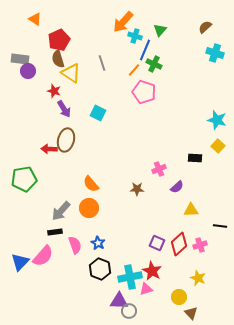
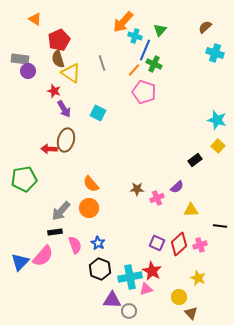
black rectangle at (195, 158): moved 2 px down; rotated 40 degrees counterclockwise
pink cross at (159, 169): moved 2 px left, 29 px down
purple triangle at (119, 301): moved 7 px left, 1 px up
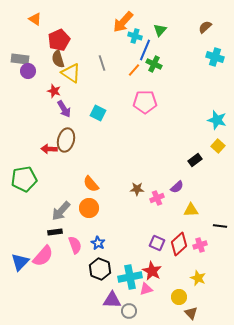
cyan cross at (215, 53): moved 4 px down
pink pentagon at (144, 92): moved 1 px right, 10 px down; rotated 20 degrees counterclockwise
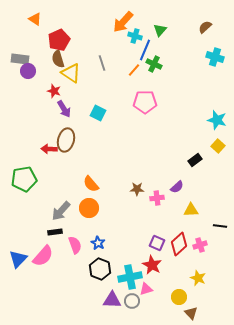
pink cross at (157, 198): rotated 16 degrees clockwise
blue triangle at (20, 262): moved 2 px left, 3 px up
red star at (152, 271): moved 6 px up
gray circle at (129, 311): moved 3 px right, 10 px up
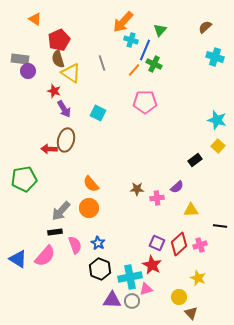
cyan cross at (135, 36): moved 4 px left, 4 px down
pink semicircle at (43, 256): moved 2 px right
blue triangle at (18, 259): rotated 42 degrees counterclockwise
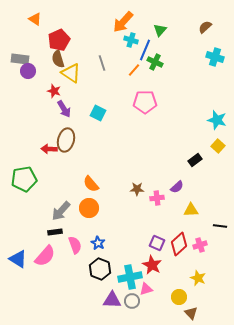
green cross at (154, 64): moved 1 px right, 2 px up
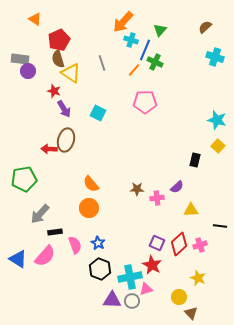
black rectangle at (195, 160): rotated 40 degrees counterclockwise
gray arrow at (61, 211): moved 21 px left, 3 px down
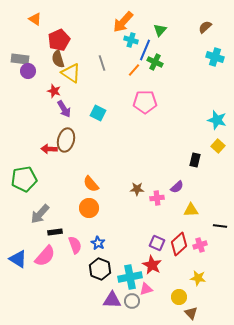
yellow star at (198, 278): rotated 14 degrees counterclockwise
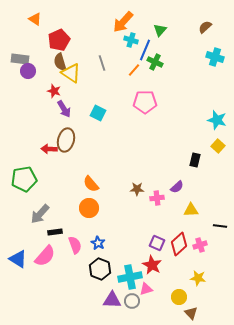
brown semicircle at (58, 59): moved 2 px right, 3 px down
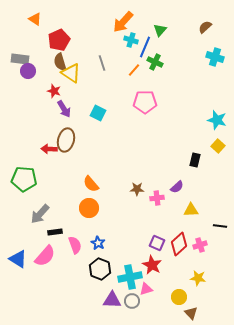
blue line at (145, 50): moved 3 px up
green pentagon at (24, 179): rotated 15 degrees clockwise
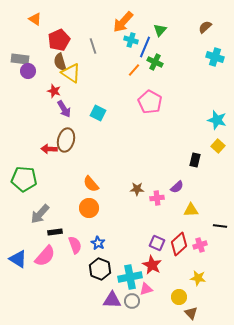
gray line at (102, 63): moved 9 px left, 17 px up
pink pentagon at (145, 102): moved 5 px right; rotated 30 degrees clockwise
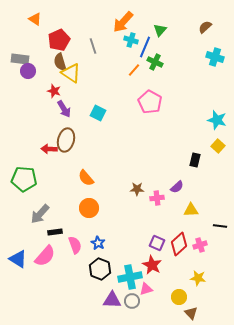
orange semicircle at (91, 184): moved 5 px left, 6 px up
